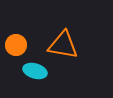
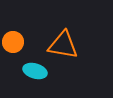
orange circle: moved 3 px left, 3 px up
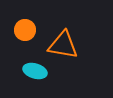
orange circle: moved 12 px right, 12 px up
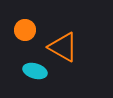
orange triangle: moved 2 px down; rotated 20 degrees clockwise
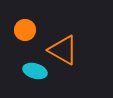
orange triangle: moved 3 px down
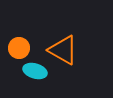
orange circle: moved 6 px left, 18 px down
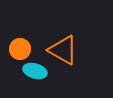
orange circle: moved 1 px right, 1 px down
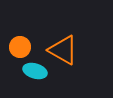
orange circle: moved 2 px up
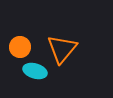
orange triangle: moved 1 px left, 1 px up; rotated 40 degrees clockwise
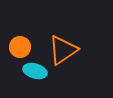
orange triangle: moved 1 px right, 1 px down; rotated 16 degrees clockwise
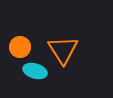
orange triangle: rotated 28 degrees counterclockwise
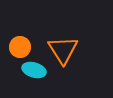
cyan ellipse: moved 1 px left, 1 px up
